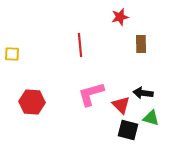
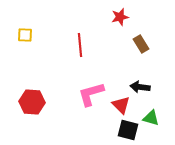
brown rectangle: rotated 30 degrees counterclockwise
yellow square: moved 13 px right, 19 px up
black arrow: moved 3 px left, 6 px up
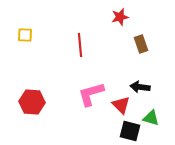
brown rectangle: rotated 12 degrees clockwise
black square: moved 2 px right, 1 px down
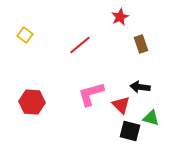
red star: rotated 12 degrees counterclockwise
yellow square: rotated 35 degrees clockwise
red line: rotated 55 degrees clockwise
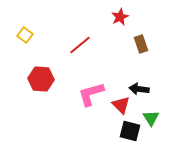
black arrow: moved 1 px left, 2 px down
red hexagon: moved 9 px right, 23 px up
green triangle: rotated 42 degrees clockwise
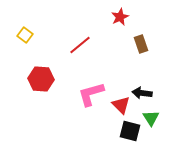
black arrow: moved 3 px right, 4 px down
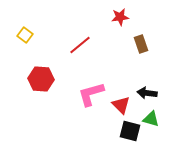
red star: rotated 18 degrees clockwise
black arrow: moved 5 px right
green triangle: moved 1 px down; rotated 42 degrees counterclockwise
